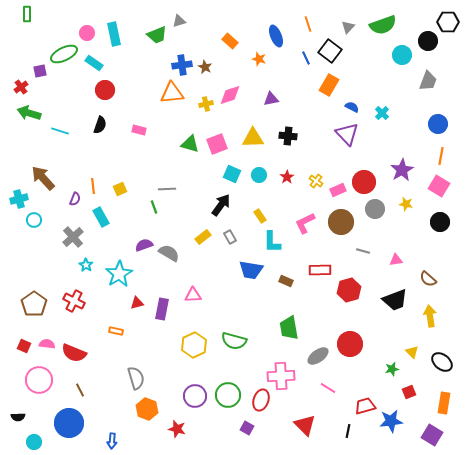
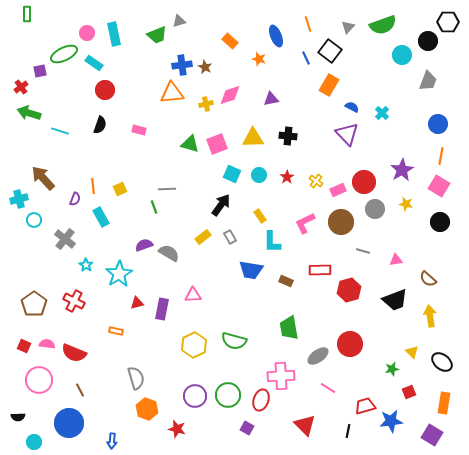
gray cross at (73, 237): moved 8 px left, 2 px down; rotated 10 degrees counterclockwise
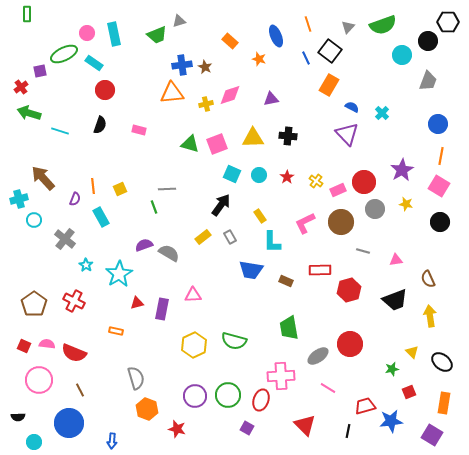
brown semicircle at (428, 279): rotated 24 degrees clockwise
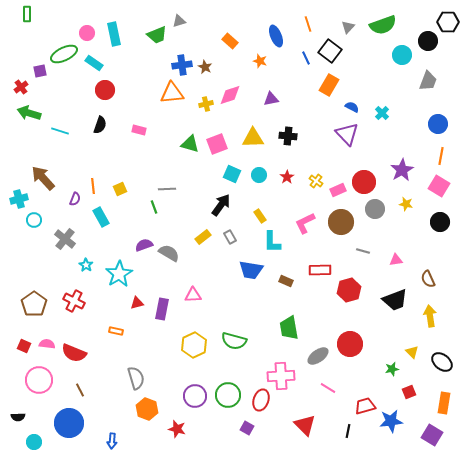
orange star at (259, 59): moved 1 px right, 2 px down
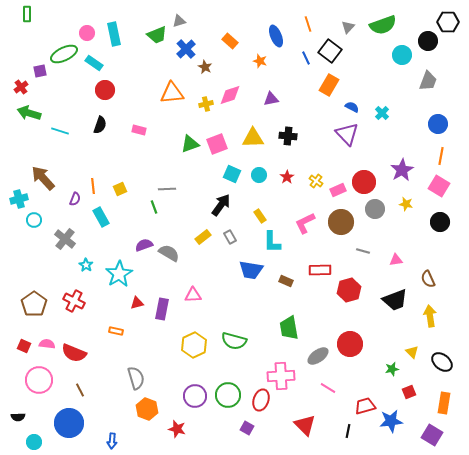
blue cross at (182, 65): moved 4 px right, 16 px up; rotated 36 degrees counterclockwise
green triangle at (190, 144): rotated 36 degrees counterclockwise
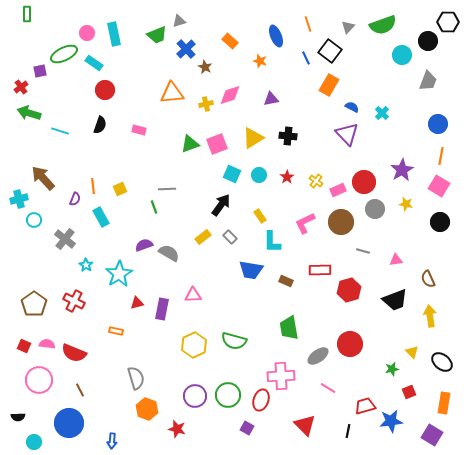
yellow triangle at (253, 138): rotated 30 degrees counterclockwise
gray rectangle at (230, 237): rotated 16 degrees counterclockwise
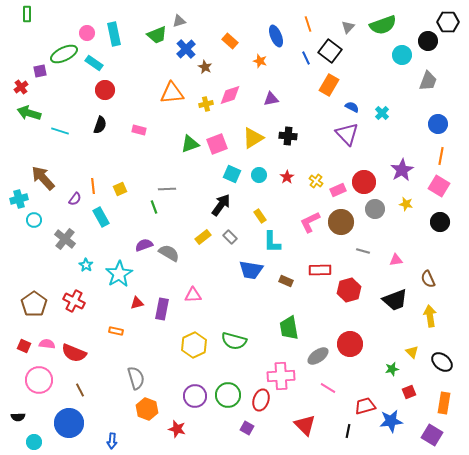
purple semicircle at (75, 199): rotated 16 degrees clockwise
pink L-shape at (305, 223): moved 5 px right, 1 px up
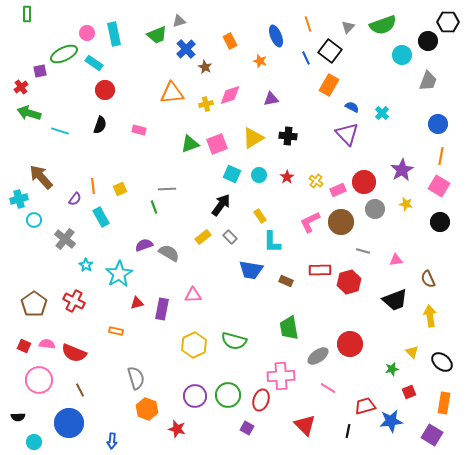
orange rectangle at (230, 41): rotated 21 degrees clockwise
brown arrow at (43, 178): moved 2 px left, 1 px up
red hexagon at (349, 290): moved 8 px up
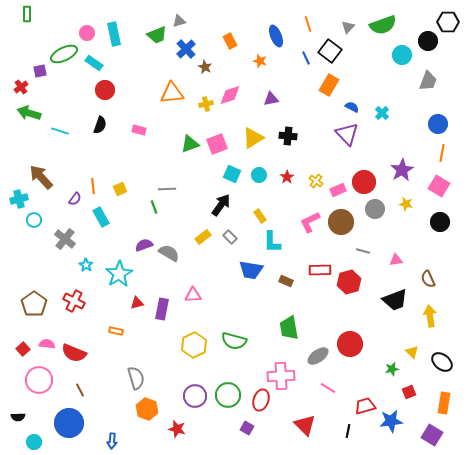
orange line at (441, 156): moved 1 px right, 3 px up
red square at (24, 346): moved 1 px left, 3 px down; rotated 24 degrees clockwise
